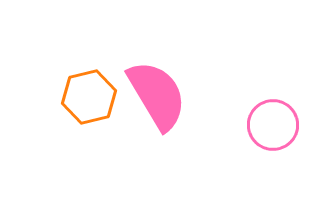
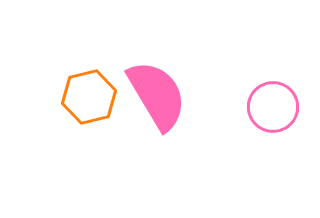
pink circle: moved 18 px up
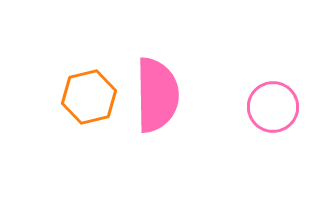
pink semicircle: rotated 30 degrees clockwise
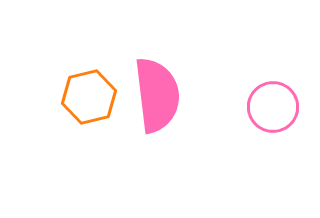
pink semicircle: rotated 6 degrees counterclockwise
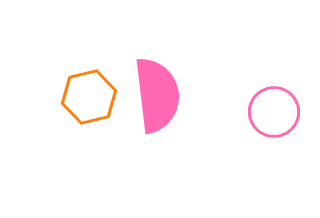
pink circle: moved 1 px right, 5 px down
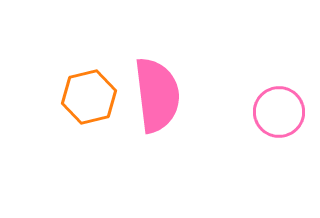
pink circle: moved 5 px right
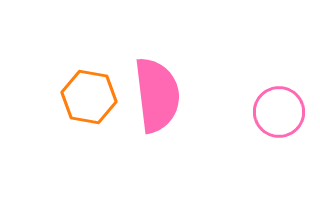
orange hexagon: rotated 24 degrees clockwise
